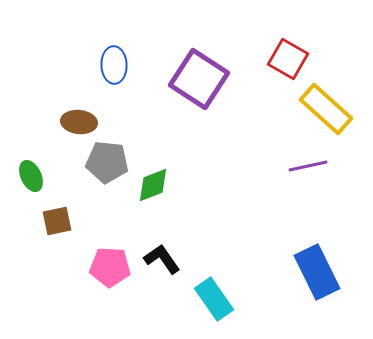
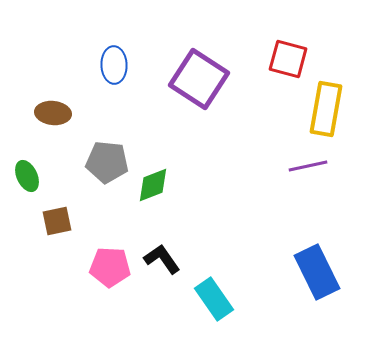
red square: rotated 15 degrees counterclockwise
yellow rectangle: rotated 58 degrees clockwise
brown ellipse: moved 26 px left, 9 px up
green ellipse: moved 4 px left
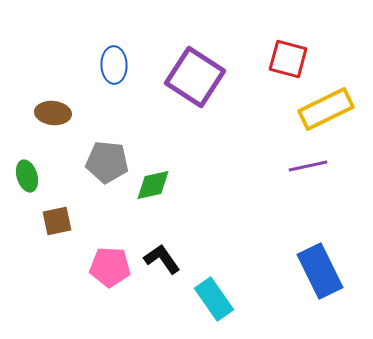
purple square: moved 4 px left, 2 px up
yellow rectangle: rotated 54 degrees clockwise
green ellipse: rotated 8 degrees clockwise
green diamond: rotated 9 degrees clockwise
blue rectangle: moved 3 px right, 1 px up
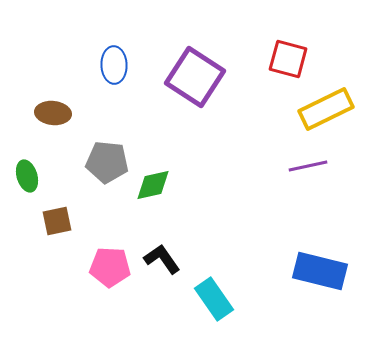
blue rectangle: rotated 50 degrees counterclockwise
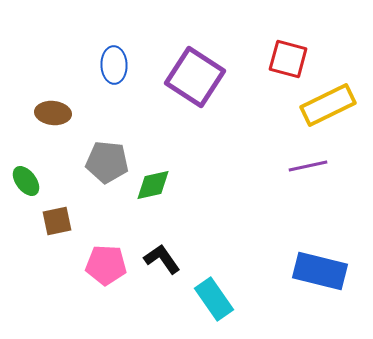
yellow rectangle: moved 2 px right, 4 px up
green ellipse: moved 1 px left, 5 px down; rotated 20 degrees counterclockwise
pink pentagon: moved 4 px left, 2 px up
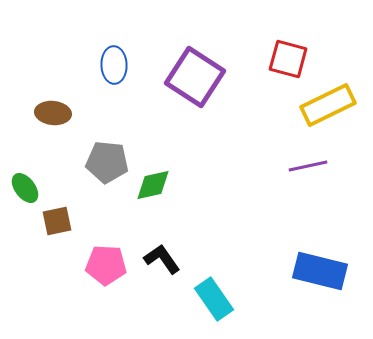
green ellipse: moved 1 px left, 7 px down
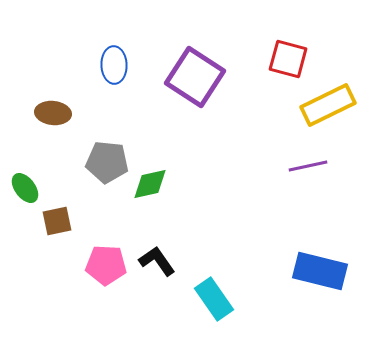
green diamond: moved 3 px left, 1 px up
black L-shape: moved 5 px left, 2 px down
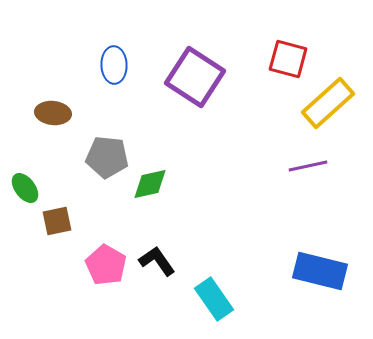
yellow rectangle: moved 2 px up; rotated 16 degrees counterclockwise
gray pentagon: moved 5 px up
pink pentagon: rotated 27 degrees clockwise
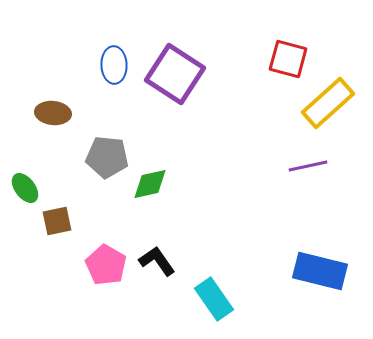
purple square: moved 20 px left, 3 px up
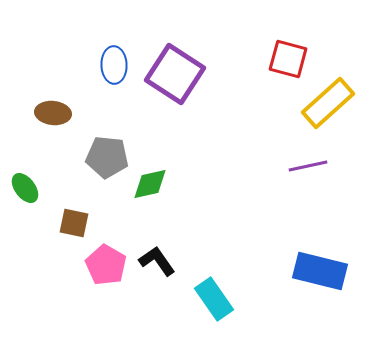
brown square: moved 17 px right, 2 px down; rotated 24 degrees clockwise
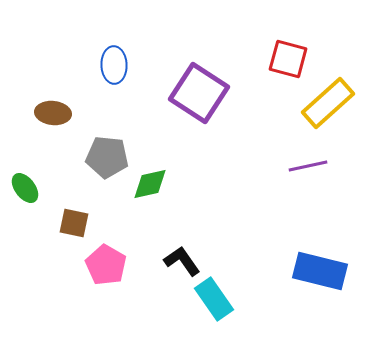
purple square: moved 24 px right, 19 px down
black L-shape: moved 25 px right
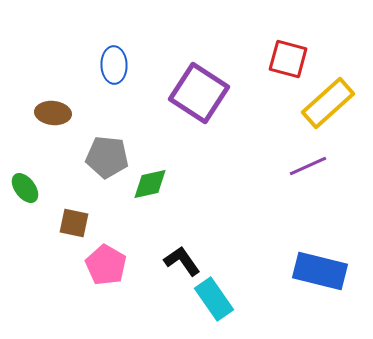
purple line: rotated 12 degrees counterclockwise
